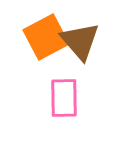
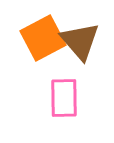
orange square: moved 3 px left, 1 px down
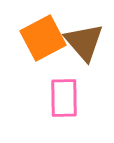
brown triangle: moved 4 px right, 1 px down
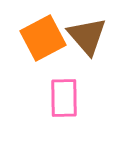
brown triangle: moved 3 px right, 6 px up
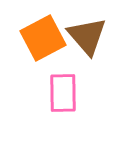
pink rectangle: moved 1 px left, 5 px up
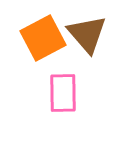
brown triangle: moved 2 px up
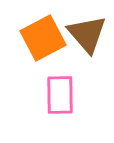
pink rectangle: moved 3 px left, 2 px down
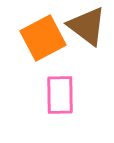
brown triangle: moved 8 px up; rotated 12 degrees counterclockwise
